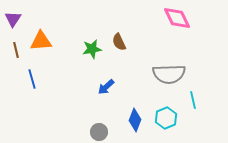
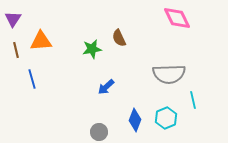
brown semicircle: moved 4 px up
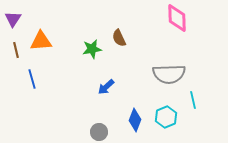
pink diamond: rotated 24 degrees clockwise
cyan hexagon: moved 1 px up
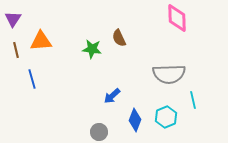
green star: rotated 18 degrees clockwise
blue arrow: moved 6 px right, 9 px down
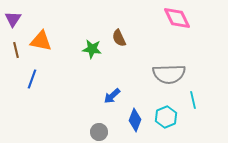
pink diamond: rotated 24 degrees counterclockwise
orange triangle: rotated 15 degrees clockwise
blue line: rotated 36 degrees clockwise
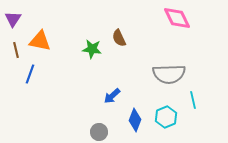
orange triangle: moved 1 px left
blue line: moved 2 px left, 5 px up
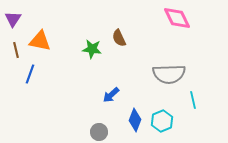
blue arrow: moved 1 px left, 1 px up
cyan hexagon: moved 4 px left, 4 px down
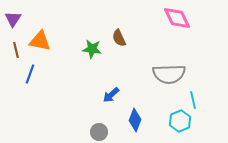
cyan hexagon: moved 18 px right
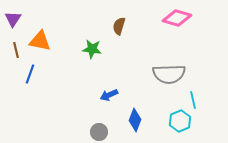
pink diamond: rotated 48 degrees counterclockwise
brown semicircle: moved 12 px up; rotated 42 degrees clockwise
blue arrow: moved 2 px left; rotated 18 degrees clockwise
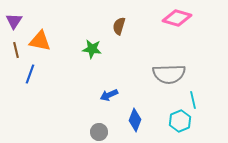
purple triangle: moved 1 px right, 2 px down
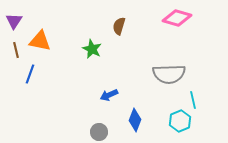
green star: rotated 18 degrees clockwise
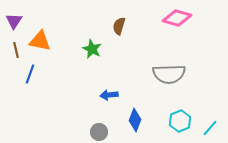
blue arrow: rotated 18 degrees clockwise
cyan line: moved 17 px right, 28 px down; rotated 54 degrees clockwise
